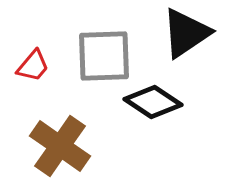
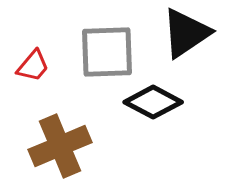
gray square: moved 3 px right, 4 px up
black diamond: rotated 6 degrees counterclockwise
brown cross: rotated 32 degrees clockwise
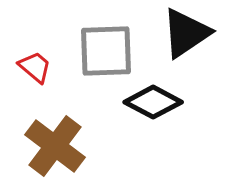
gray square: moved 1 px left, 1 px up
red trapezoid: moved 2 px right, 1 px down; rotated 90 degrees counterclockwise
brown cross: moved 5 px left; rotated 30 degrees counterclockwise
